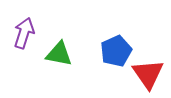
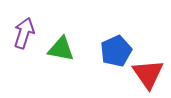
green triangle: moved 2 px right, 5 px up
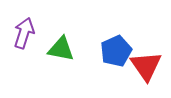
red triangle: moved 2 px left, 8 px up
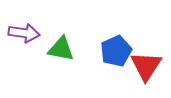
purple arrow: rotated 80 degrees clockwise
red triangle: rotated 8 degrees clockwise
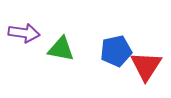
blue pentagon: rotated 12 degrees clockwise
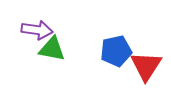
purple arrow: moved 13 px right, 3 px up
green triangle: moved 9 px left
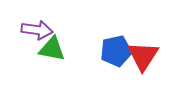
red triangle: moved 3 px left, 10 px up
